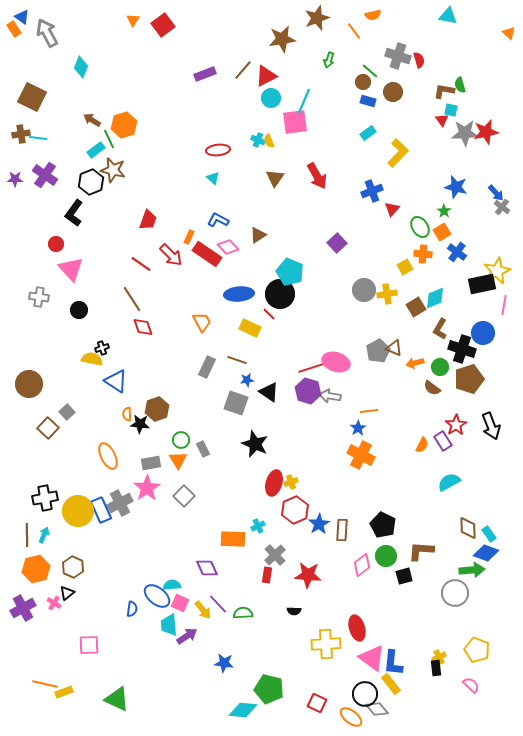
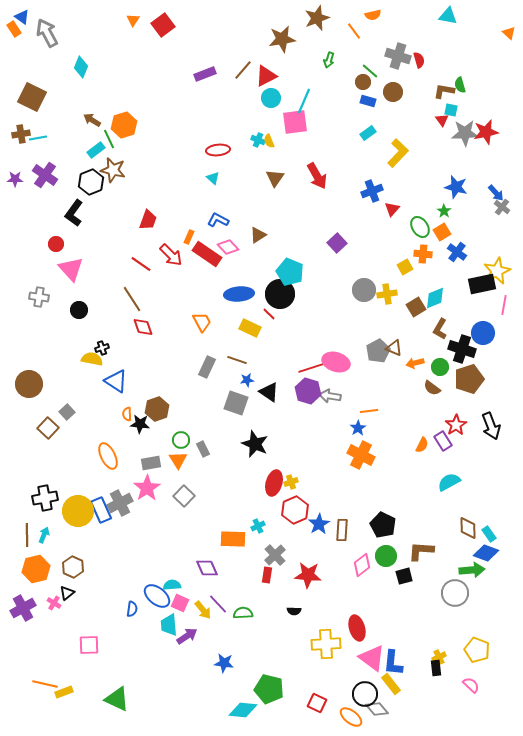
cyan line at (38, 138): rotated 18 degrees counterclockwise
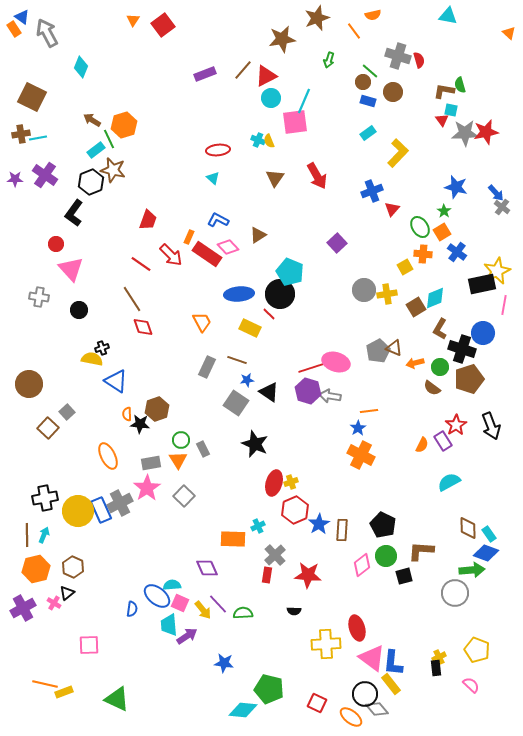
gray square at (236, 403): rotated 15 degrees clockwise
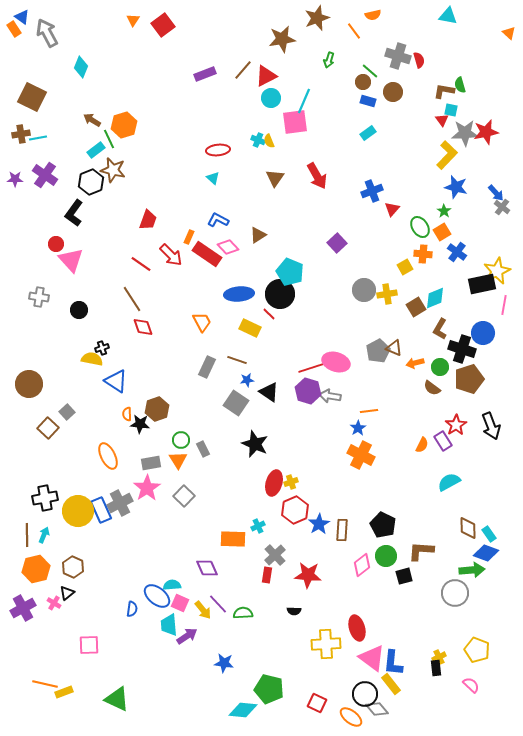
yellow L-shape at (398, 153): moved 49 px right, 2 px down
pink triangle at (71, 269): moved 9 px up
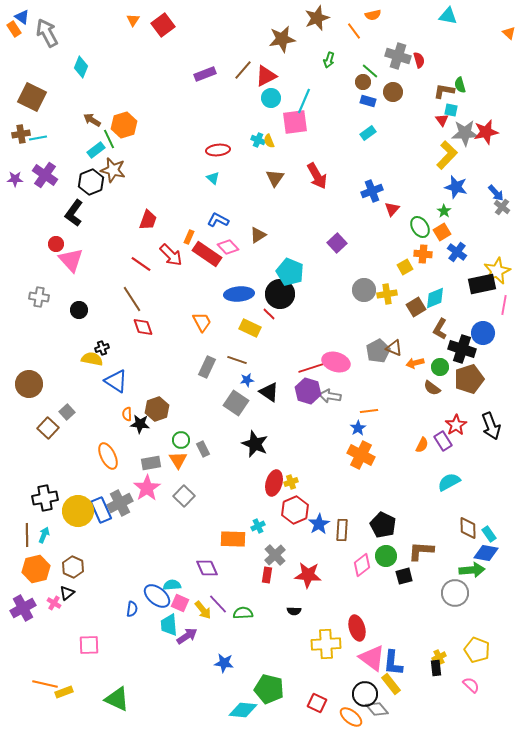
blue diamond at (486, 553): rotated 10 degrees counterclockwise
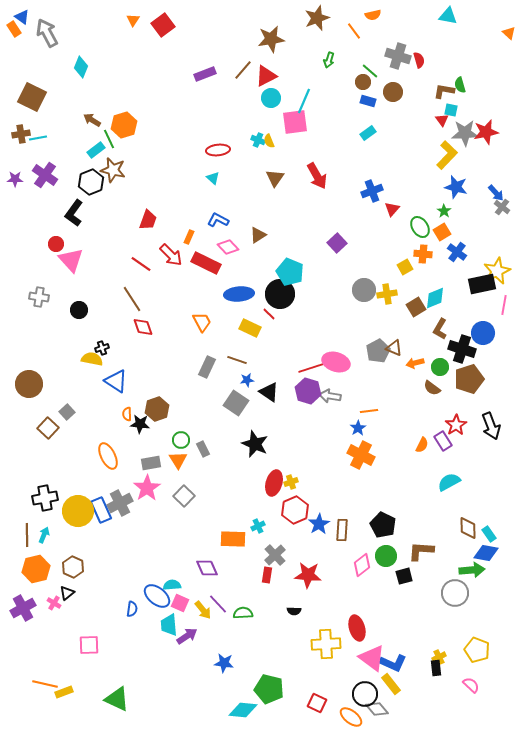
brown star at (282, 39): moved 11 px left
red rectangle at (207, 254): moved 1 px left, 9 px down; rotated 8 degrees counterclockwise
blue L-shape at (393, 663): rotated 72 degrees counterclockwise
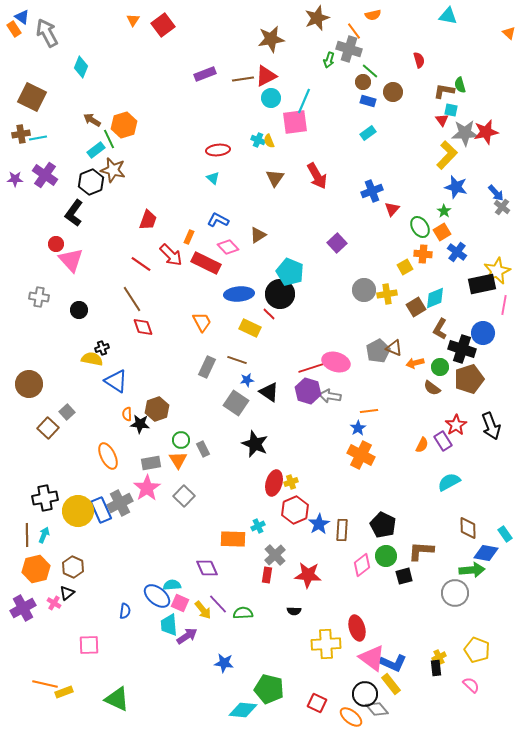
gray cross at (398, 56): moved 49 px left, 7 px up
brown line at (243, 70): moved 9 px down; rotated 40 degrees clockwise
cyan rectangle at (489, 534): moved 16 px right
blue semicircle at (132, 609): moved 7 px left, 2 px down
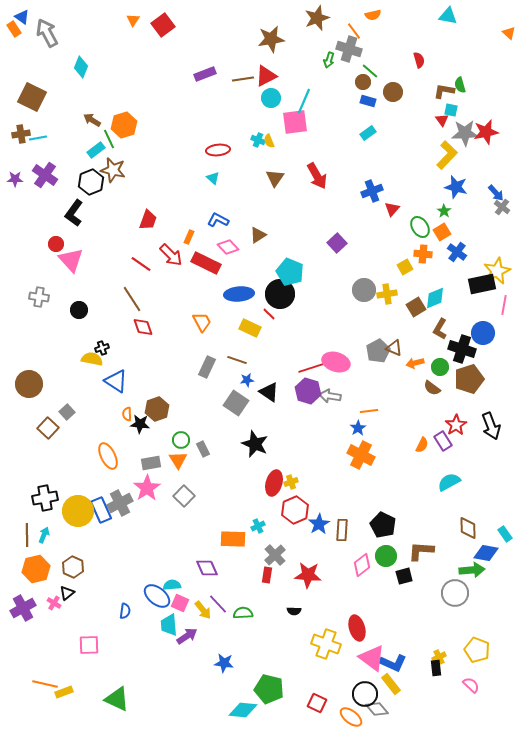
yellow cross at (326, 644): rotated 24 degrees clockwise
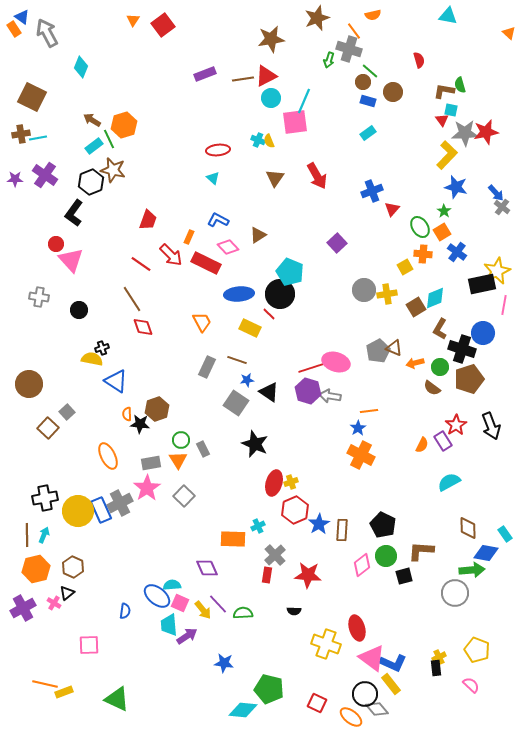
cyan rectangle at (96, 150): moved 2 px left, 4 px up
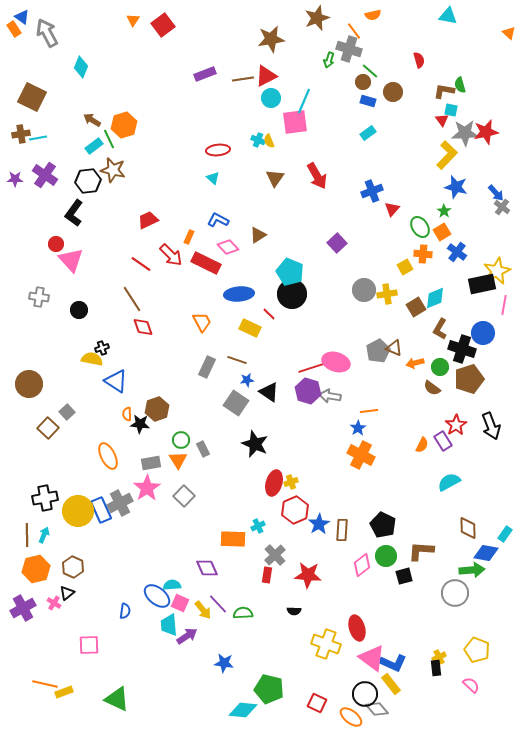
black hexagon at (91, 182): moved 3 px left, 1 px up; rotated 15 degrees clockwise
red trapezoid at (148, 220): rotated 135 degrees counterclockwise
black circle at (280, 294): moved 12 px right
cyan rectangle at (505, 534): rotated 70 degrees clockwise
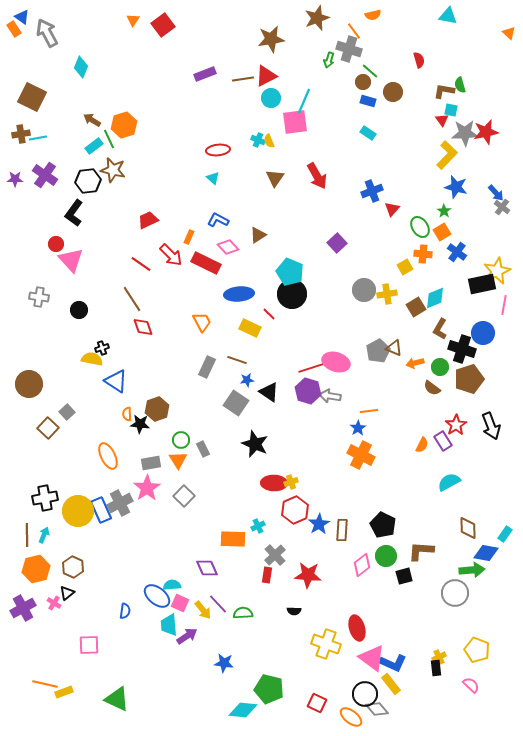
cyan rectangle at (368, 133): rotated 70 degrees clockwise
red ellipse at (274, 483): rotated 75 degrees clockwise
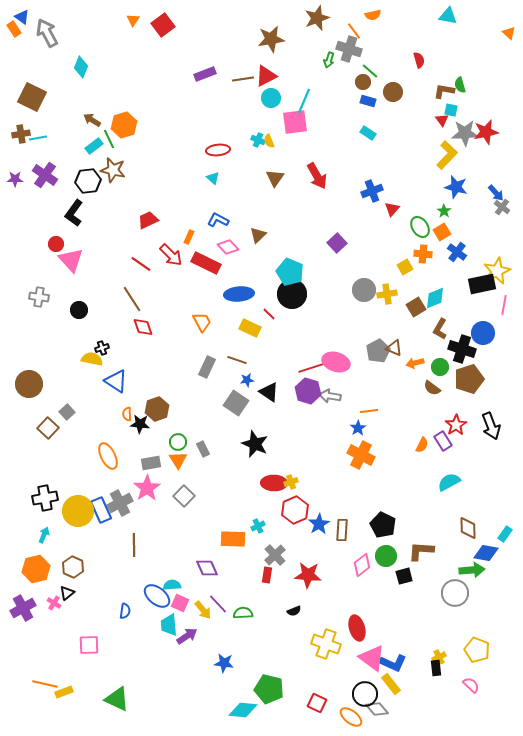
brown triangle at (258, 235): rotated 12 degrees counterclockwise
green circle at (181, 440): moved 3 px left, 2 px down
brown line at (27, 535): moved 107 px right, 10 px down
black semicircle at (294, 611): rotated 24 degrees counterclockwise
